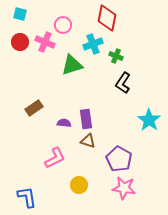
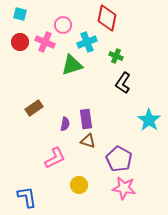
cyan cross: moved 6 px left, 2 px up
purple semicircle: moved 1 px right, 1 px down; rotated 96 degrees clockwise
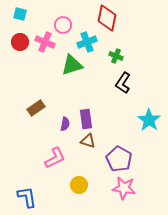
brown rectangle: moved 2 px right
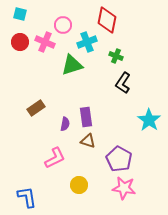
red diamond: moved 2 px down
purple rectangle: moved 2 px up
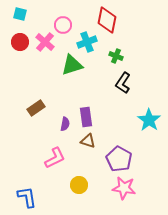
pink cross: rotated 18 degrees clockwise
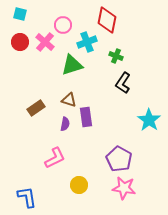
brown triangle: moved 19 px left, 41 px up
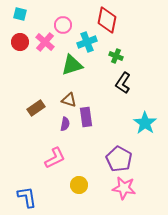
cyan star: moved 4 px left, 3 px down
